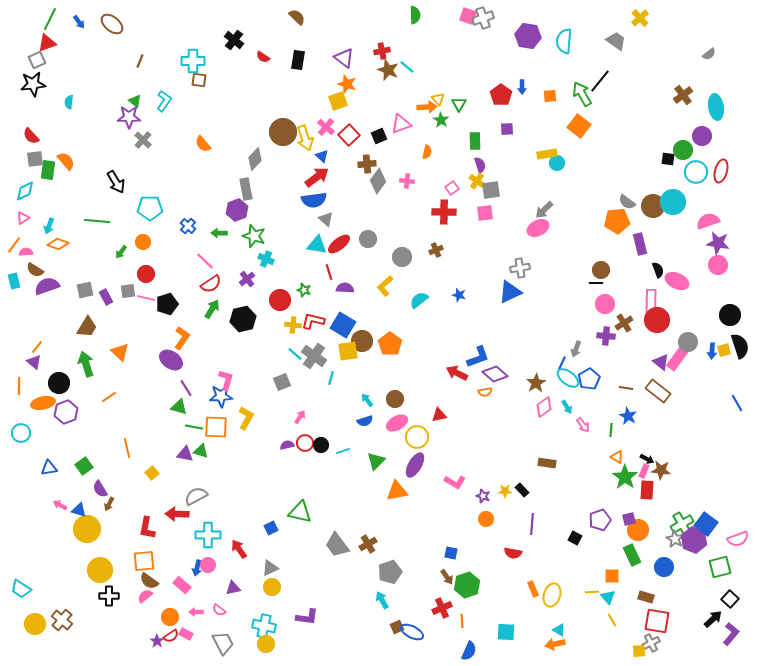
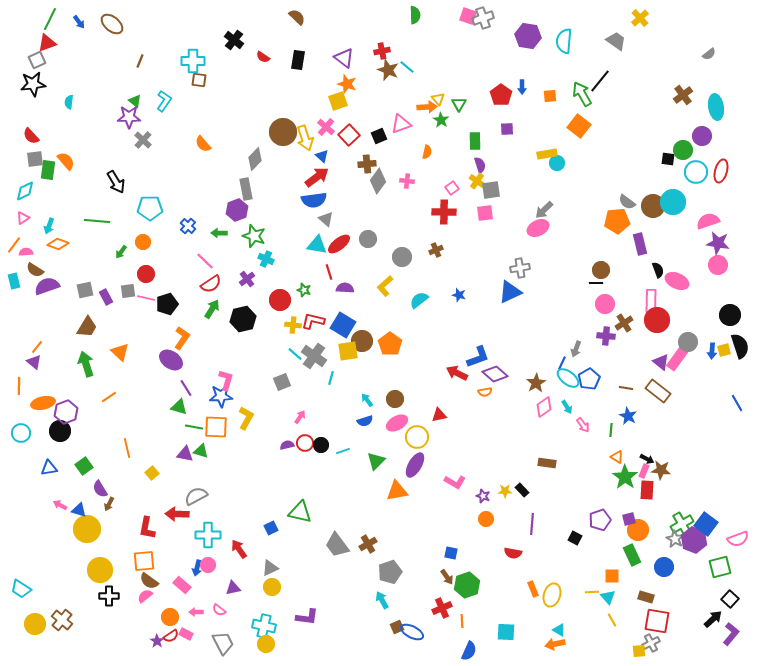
black circle at (59, 383): moved 1 px right, 48 px down
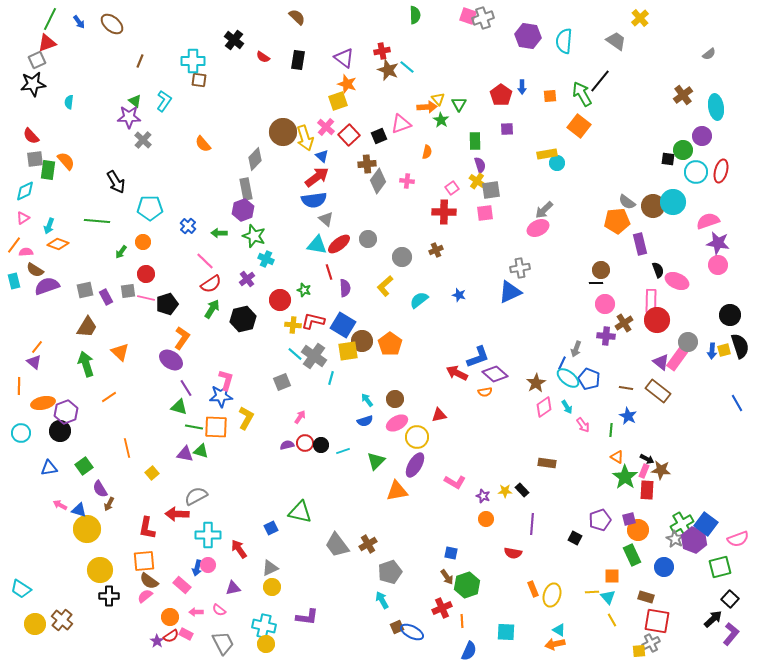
purple hexagon at (237, 210): moved 6 px right
purple semicircle at (345, 288): rotated 84 degrees clockwise
blue pentagon at (589, 379): rotated 20 degrees counterclockwise
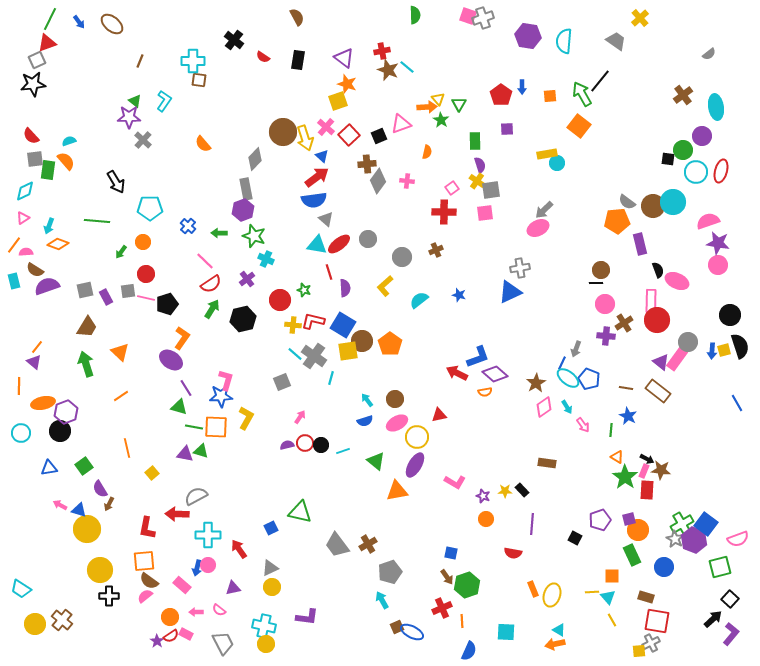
brown semicircle at (297, 17): rotated 18 degrees clockwise
cyan semicircle at (69, 102): moved 39 px down; rotated 64 degrees clockwise
orange line at (109, 397): moved 12 px right, 1 px up
green triangle at (376, 461): rotated 36 degrees counterclockwise
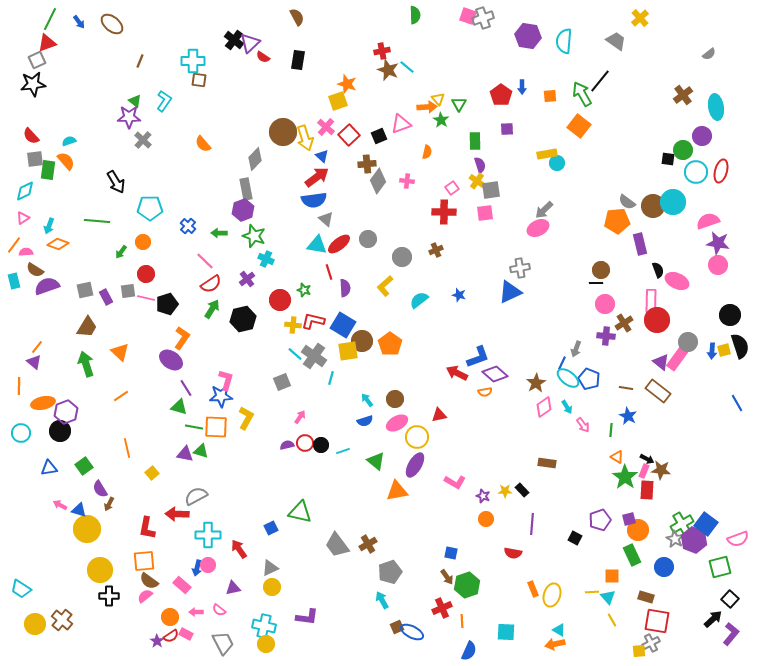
purple triangle at (344, 58): moved 94 px left, 15 px up; rotated 40 degrees clockwise
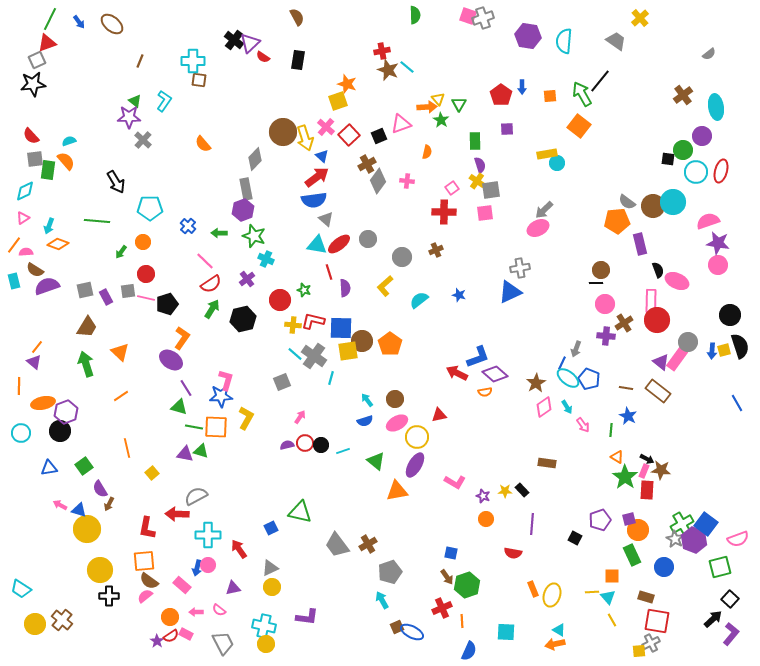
brown cross at (367, 164): rotated 24 degrees counterclockwise
blue square at (343, 325): moved 2 px left, 3 px down; rotated 30 degrees counterclockwise
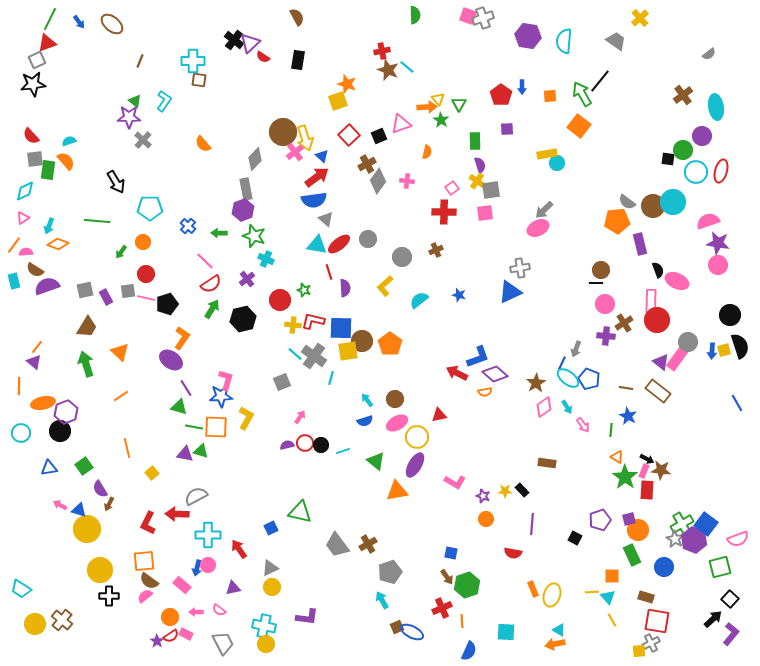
pink cross at (326, 127): moved 31 px left, 25 px down; rotated 12 degrees clockwise
red L-shape at (147, 528): moved 1 px right, 5 px up; rotated 15 degrees clockwise
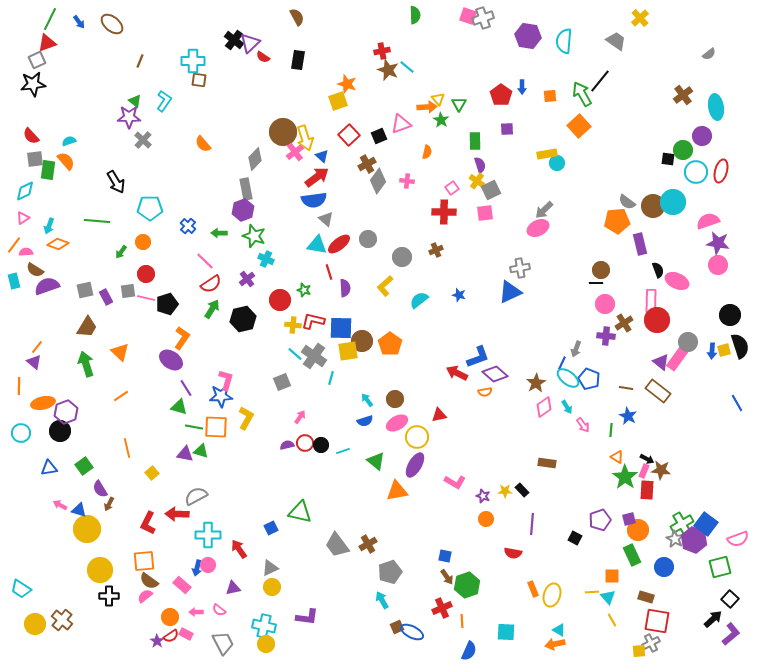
orange square at (579, 126): rotated 10 degrees clockwise
gray square at (491, 190): rotated 18 degrees counterclockwise
blue square at (451, 553): moved 6 px left, 3 px down
purple L-shape at (731, 634): rotated 10 degrees clockwise
